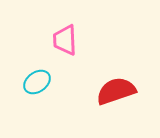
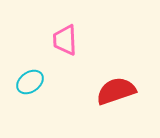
cyan ellipse: moved 7 px left
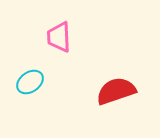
pink trapezoid: moved 6 px left, 3 px up
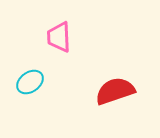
red semicircle: moved 1 px left
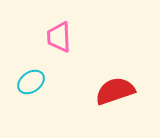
cyan ellipse: moved 1 px right
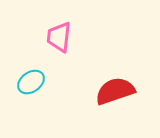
pink trapezoid: rotated 8 degrees clockwise
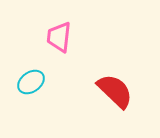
red semicircle: rotated 63 degrees clockwise
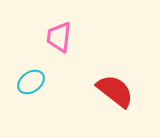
red semicircle: rotated 6 degrees counterclockwise
